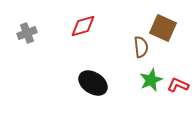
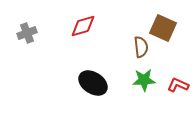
green star: moved 7 px left; rotated 20 degrees clockwise
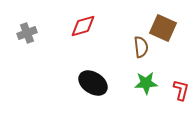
green star: moved 2 px right, 3 px down
red L-shape: moved 3 px right, 5 px down; rotated 80 degrees clockwise
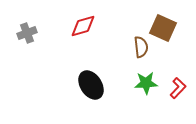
black ellipse: moved 2 px left, 2 px down; rotated 24 degrees clockwise
red L-shape: moved 3 px left, 2 px up; rotated 30 degrees clockwise
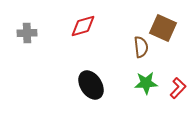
gray cross: rotated 18 degrees clockwise
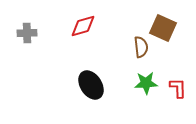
red L-shape: rotated 45 degrees counterclockwise
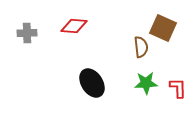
red diamond: moved 9 px left; rotated 20 degrees clockwise
black ellipse: moved 1 px right, 2 px up
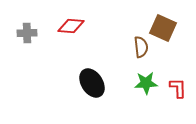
red diamond: moved 3 px left
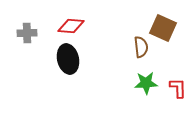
black ellipse: moved 24 px left, 24 px up; rotated 20 degrees clockwise
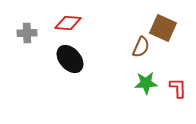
red diamond: moved 3 px left, 3 px up
brown semicircle: rotated 30 degrees clockwise
black ellipse: moved 2 px right; rotated 28 degrees counterclockwise
